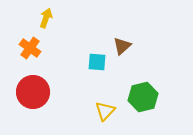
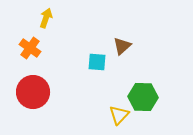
green hexagon: rotated 16 degrees clockwise
yellow triangle: moved 14 px right, 4 px down
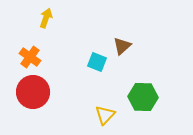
orange cross: moved 9 px down
cyan square: rotated 18 degrees clockwise
yellow triangle: moved 14 px left
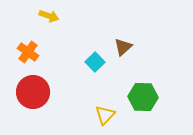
yellow arrow: moved 3 px right, 2 px up; rotated 90 degrees clockwise
brown triangle: moved 1 px right, 1 px down
orange cross: moved 2 px left, 5 px up
cyan square: moved 2 px left; rotated 24 degrees clockwise
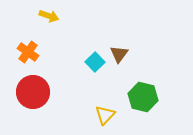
brown triangle: moved 4 px left, 7 px down; rotated 12 degrees counterclockwise
green hexagon: rotated 12 degrees clockwise
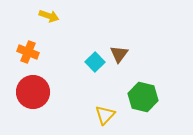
orange cross: rotated 15 degrees counterclockwise
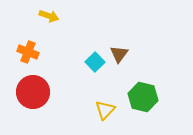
yellow triangle: moved 5 px up
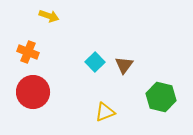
brown triangle: moved 5 px right, 11 px down
green hexagon: moved 18 px right
yellow triangle: moved 2 px down; rotated 25 degrees clockwise
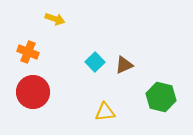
yellow arrow: moved 6 px right, 3 px down
brown triangle: rotated 30 degrees clockwise
yellow triangle: rotated 15 degrees clockwise
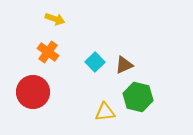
orange cross: moved 20 px right; rotated 15 degrees clockwise
green hexagon: moved 23 px left
